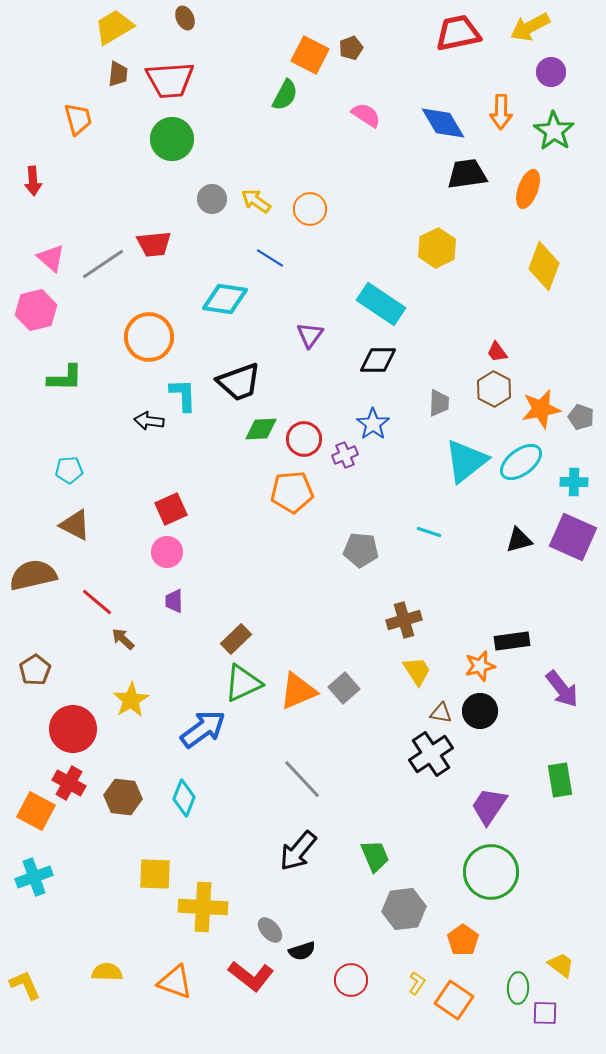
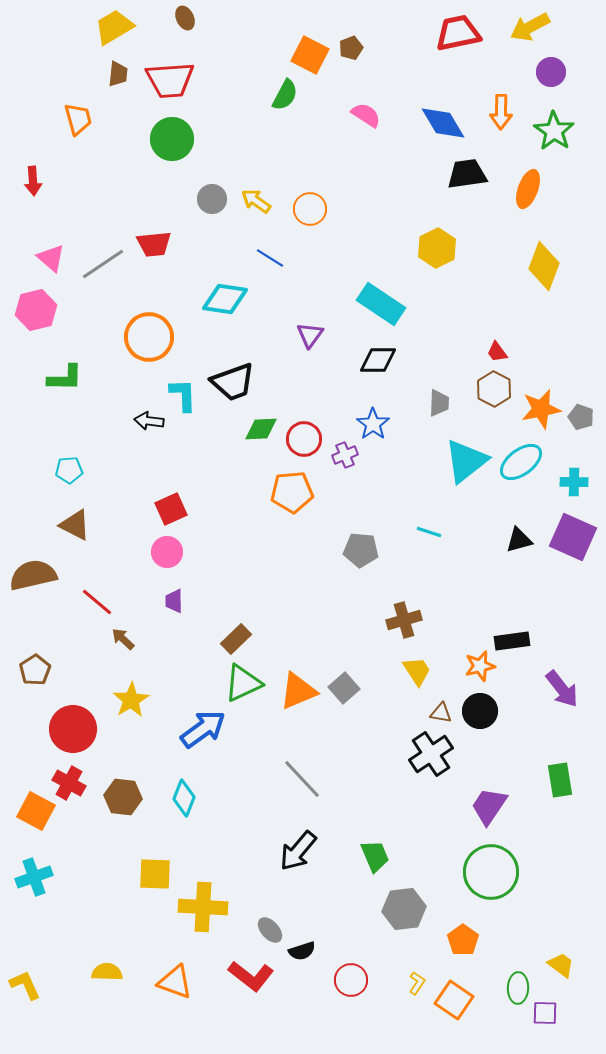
black trapezoid at (239, 382): moved 6 px left
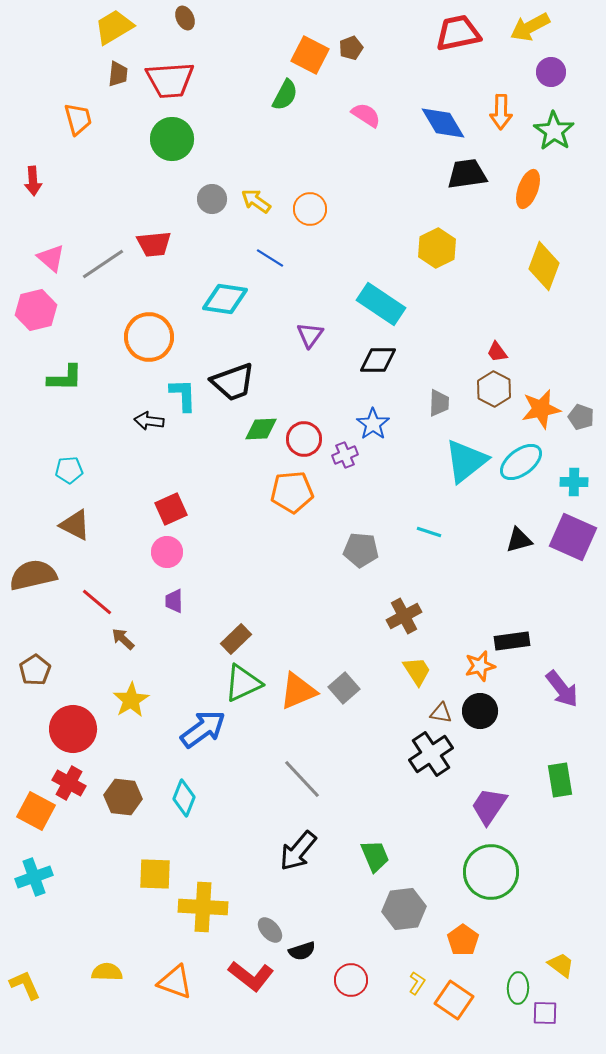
brown cross at (404, 620): moved 4 px up; rotated 12 degrees counterclockwise
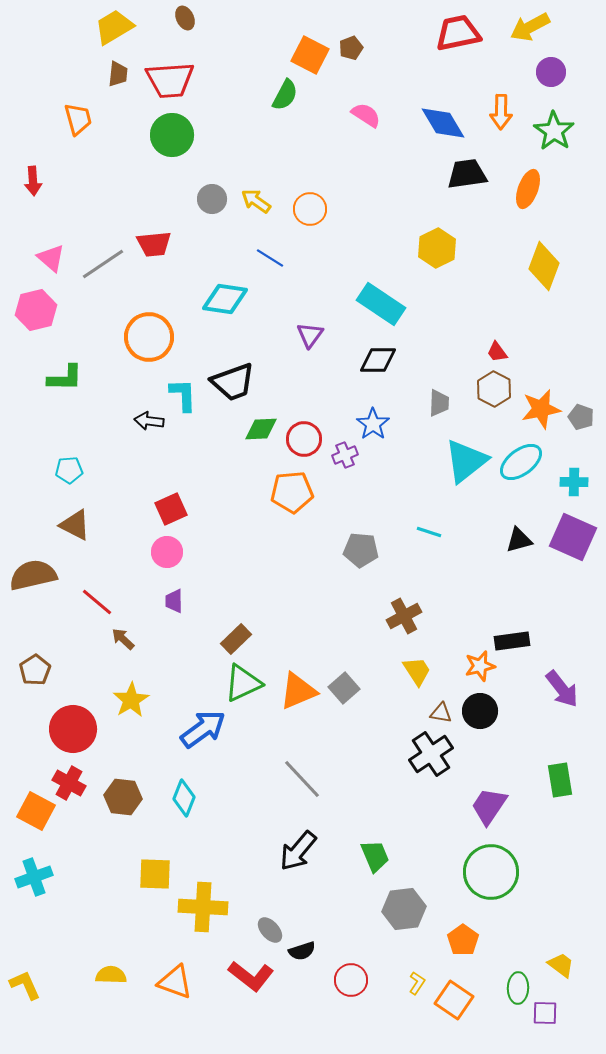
green circle at (172, 139): moved 4 px up
yellow semicircle at (107, 972): moved 4 px right, 3 px down
